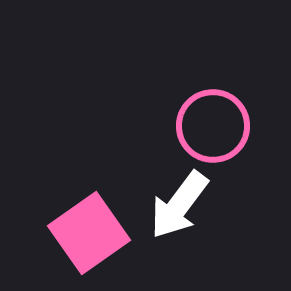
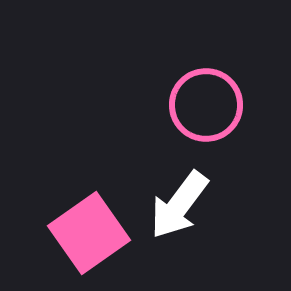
pink circle: moved 7 px left, 21 px up
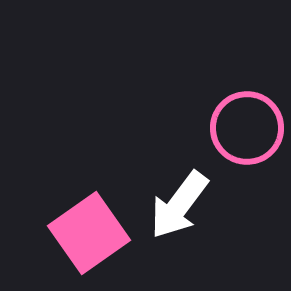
pink circle: moved 41 px right, 23 px down
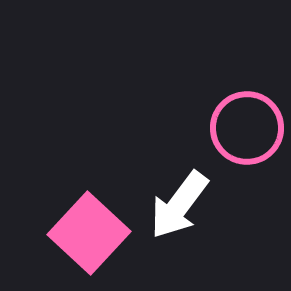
pink square: rotated 12 degrees counterclockwise
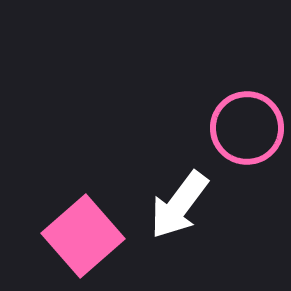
pink square: moved 6 px left, 3 px down; rotated 6 degrees clockwise
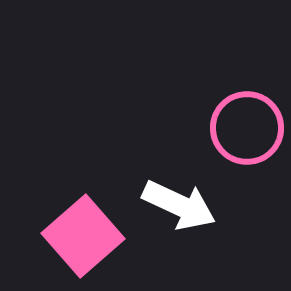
white arrow: rotated 102 degrees counterclockwise
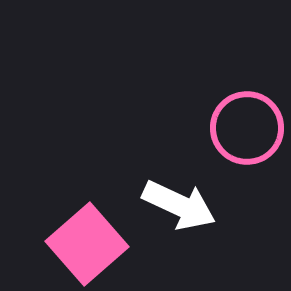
pink square: moved 4 px right, 8 px down
